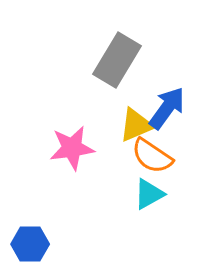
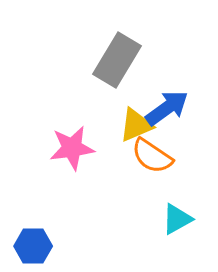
blue arrow: rotated 18 degrees clockwise
cyan triangle: moved 28 px right, 25 px down
blue hexagon: moved 3 px right, 2 px down
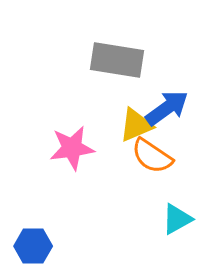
gray rectangle: rotated 68 degrees clockwise
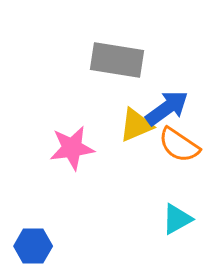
orange semicircle: moved 27 px right, 11 px up
